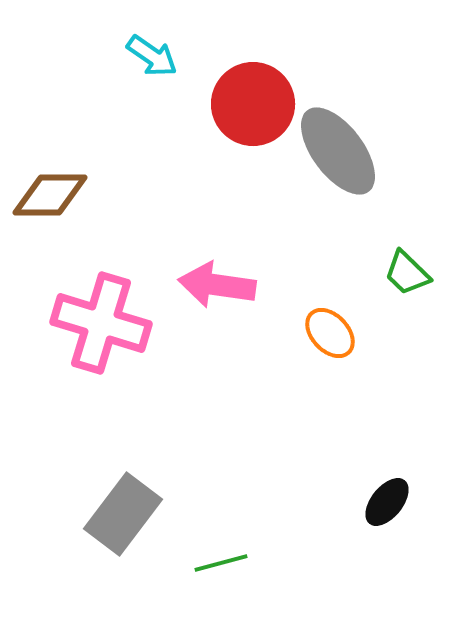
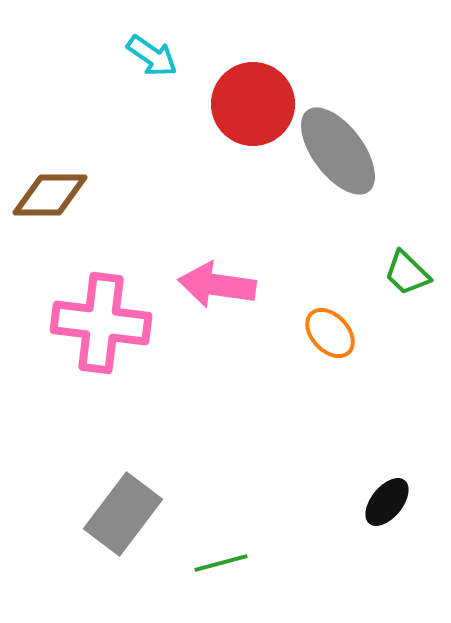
pink cross: rotated 10 degrees counterclockwise
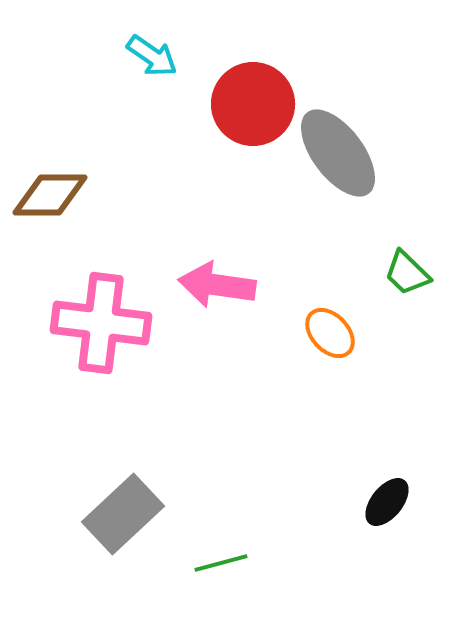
gray ellipse: moved 2 px down
gray rectangle: rotated 10 degrees clockwise
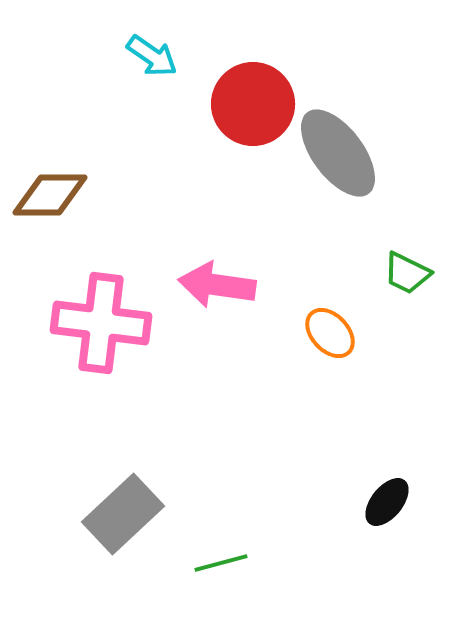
green trapezoid: rotated 18 degrees counterclockwise
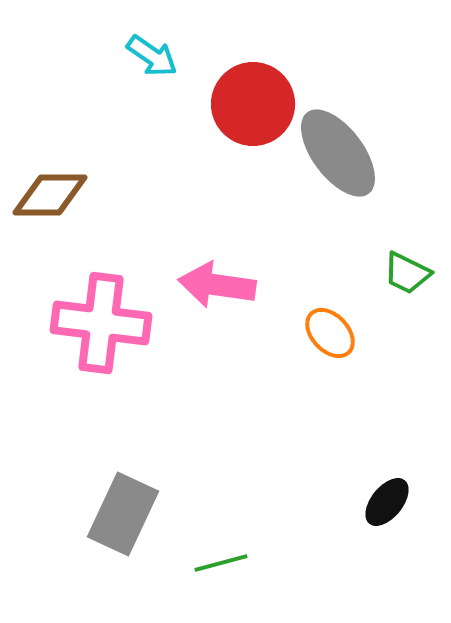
gray rectangle: rotated 22 degrees counterclockwise
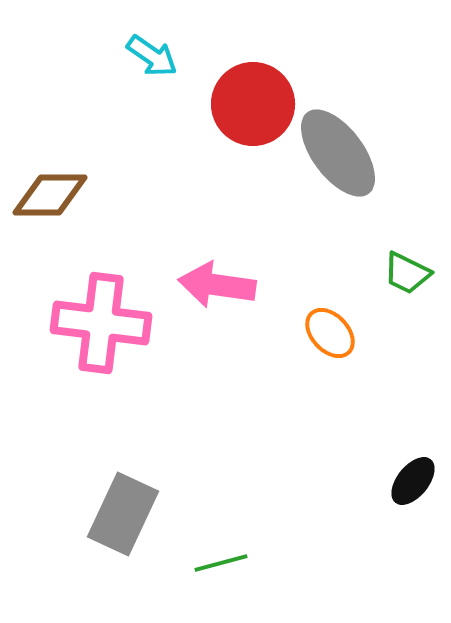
black ellipse: moved 26 px right, 21 px up
